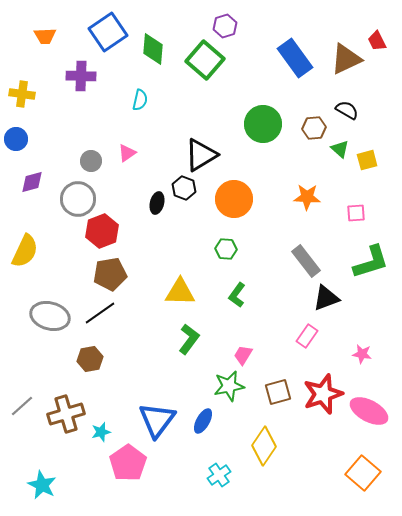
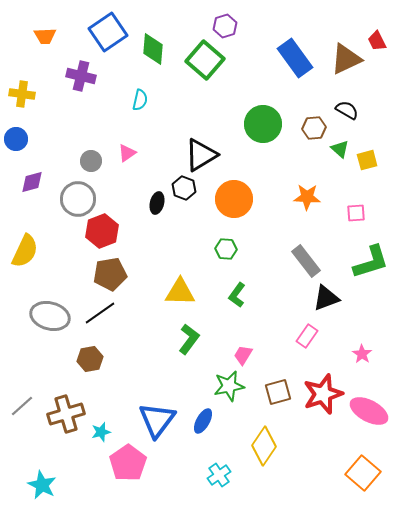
purple cross at (81, 76): rotated 12 degrees clockwise
pink star at (362, 354): rotated 24 degrees clockwise
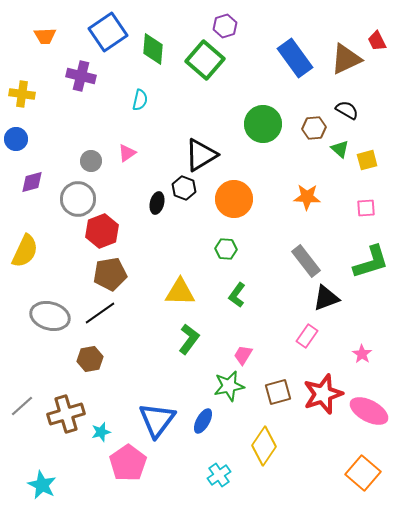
pink square at (356, 213): moved 10 px right, 5 px up
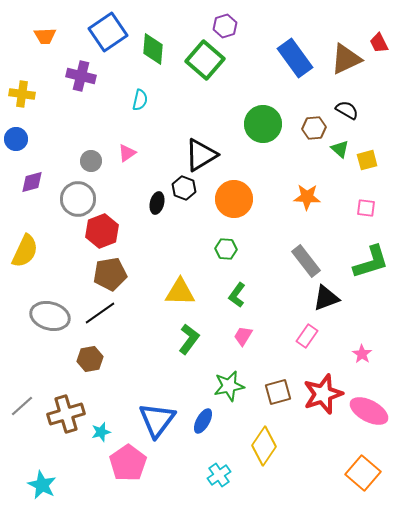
red trapezoid at (377, 41): moved 2 px right, 2 px down
pink square at (366, 208): rotated 12 degrees clockwise
pink trapezoid at (243, 355): moved 19 px up
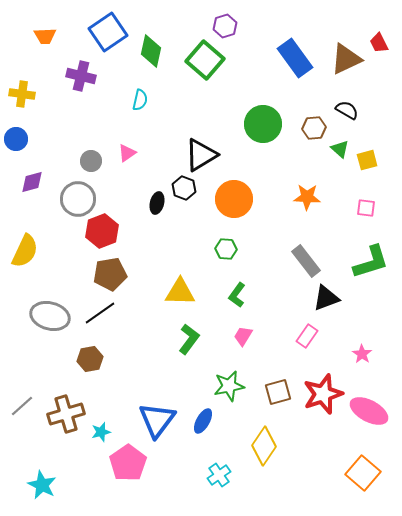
green diamond at (153, 49): moved 2 px left, 2 px down; rotated 8 degrees clockwise
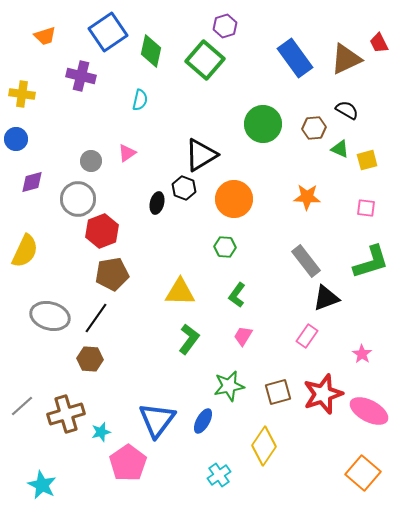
orange trapezoid at (45, 36): rotated 15 degrees counterclockwise
green triangle at (340, 149): rotated 18 degrees counterclockwise
green hexagon at (226, 249): moved 1 px left, 2 px up
brown pentagon at (110, 274): moved 2 px right
black line at (100, 313): moved 4 px left, 5 px down; rotated 20 degrees counterclockwise
brown hexagon at (90, 359): rotated 15 degrees clockwise
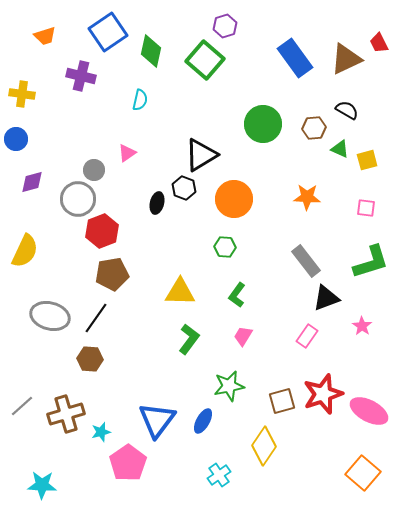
gray circle at (91, 161): moved 3 px right, 9 px down
pink star at (362, 354): moved 28 px up
brown square at (278, 392): moved 4 px right, 9 px down
cyan star at (42, 485): rotated 24 degrees counterclockwise
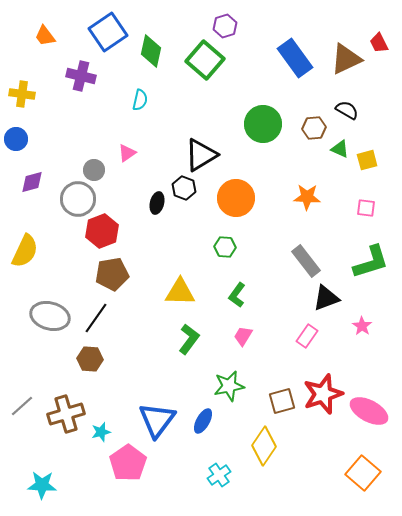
orange trapezoid at (45, 36): rotated 70 degrees clockwise
orange circle at (234, 199): moved 2 px right, 1 px up
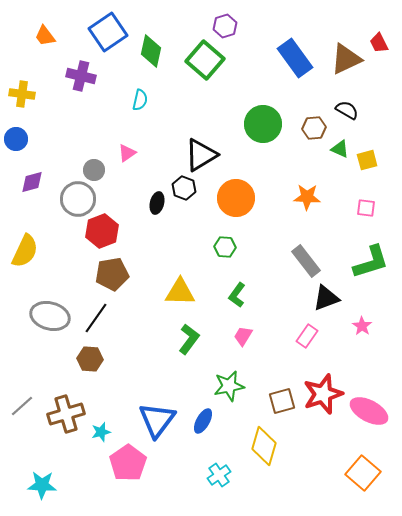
yellow diamond at (264, 446): rotated 18 degrees counterclockwise
